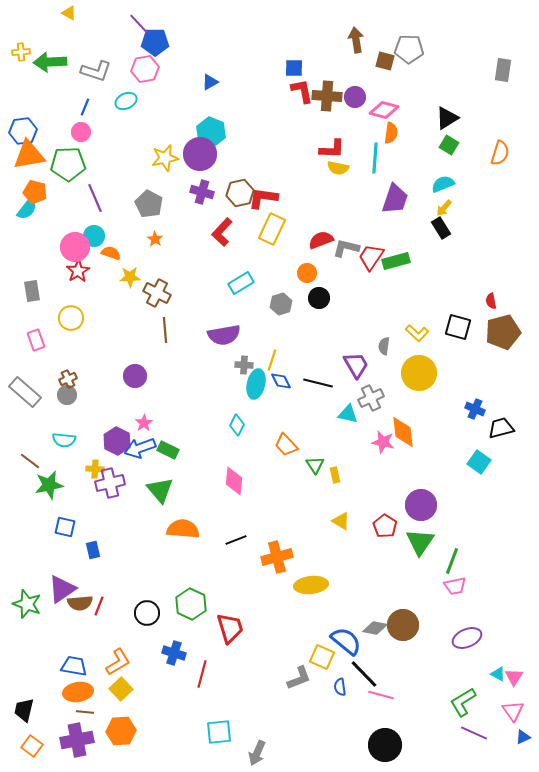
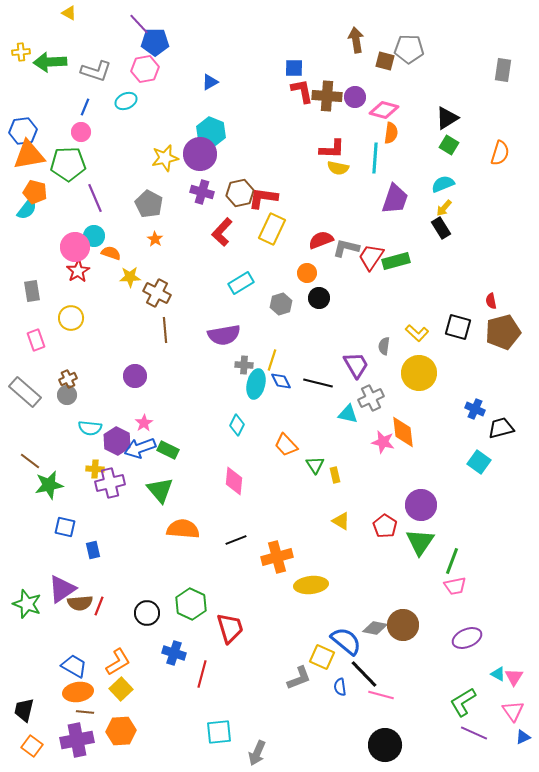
cyan semicircle at (64, 440): moved 26 px right, 12 px up
blue trapezoid at (74, 666): rotated 20 degrees clockwise
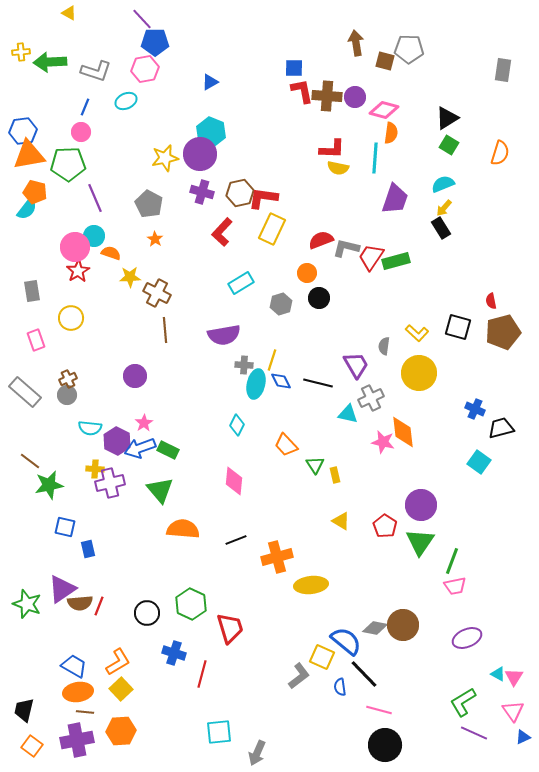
purple line at (139, 24): moved 3 px right, 5 px up
brown arrow at (356, 40): moved 3 px down
blue rectangle at (93, 550): moved 5 px left, 1 px up
gray L-shape at (299, 678): moved 2 px up; rotated 16 degrees counterclockwise
pink line at (381, 695): moved 2 px left, 15 px down
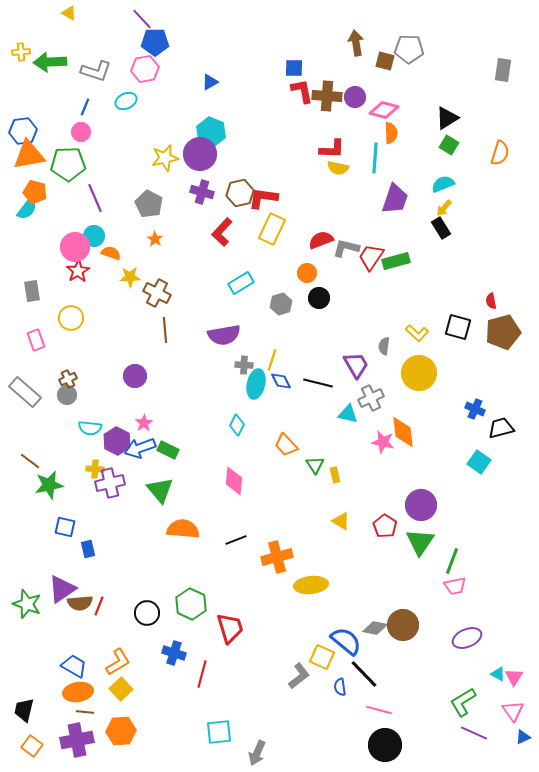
orange semicircle at (391, 133): rotated 10 degrees counterclockwise
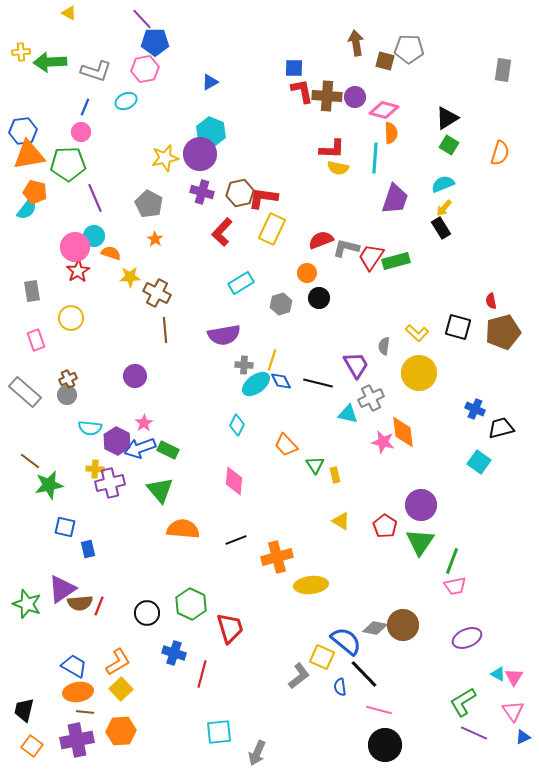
cyan ellipse at (256, 384): rotated 40 degrees clockwise
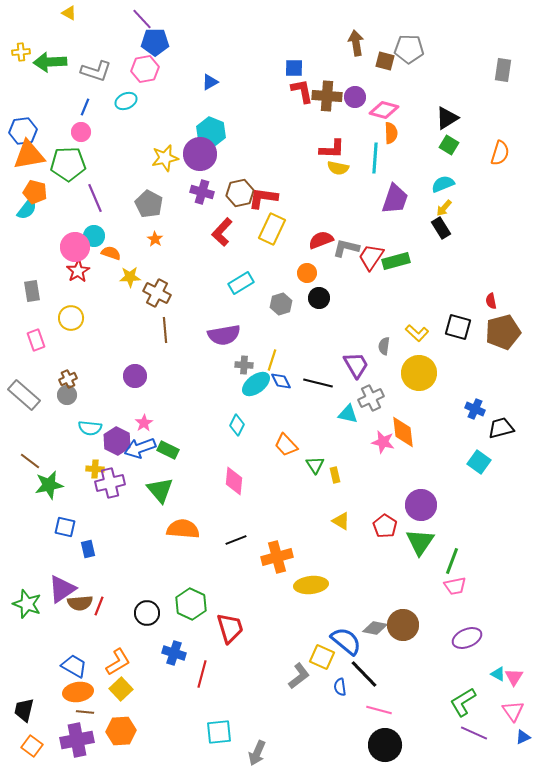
gray rectangle at (25, 392): moved 1 px left, 3 px down
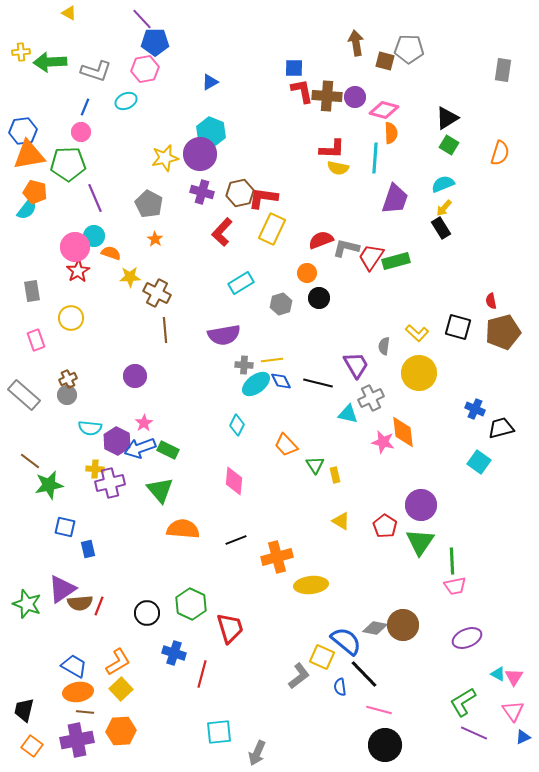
yellow line at (272, 360): rotated 65 degrees clockwise
green line at (452, 561): rotated 24 degrees counterclockwise
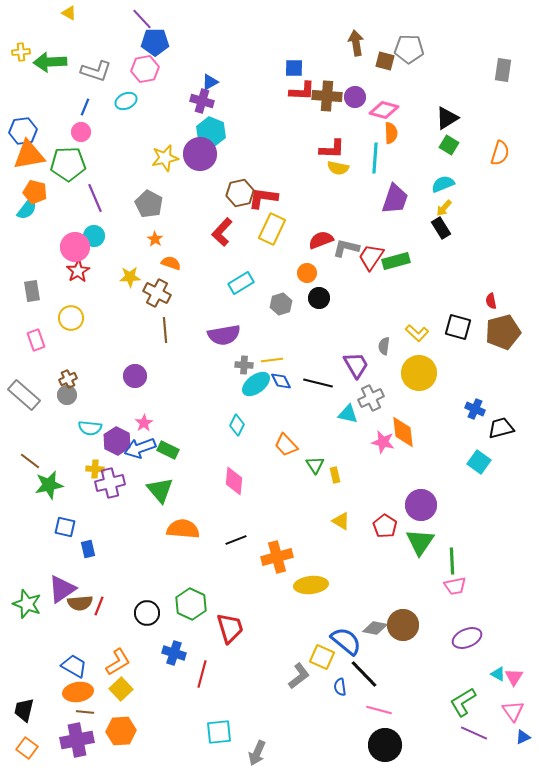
red L-shape at (302, 91): rotated 104 degrees clockwise
purple cross at (202, 192): moved 91 px up
orange semicircle at (111, 253): moved 60 px right, 10 px down
orange square at (32, 746): moved 5 px left, 2 px down
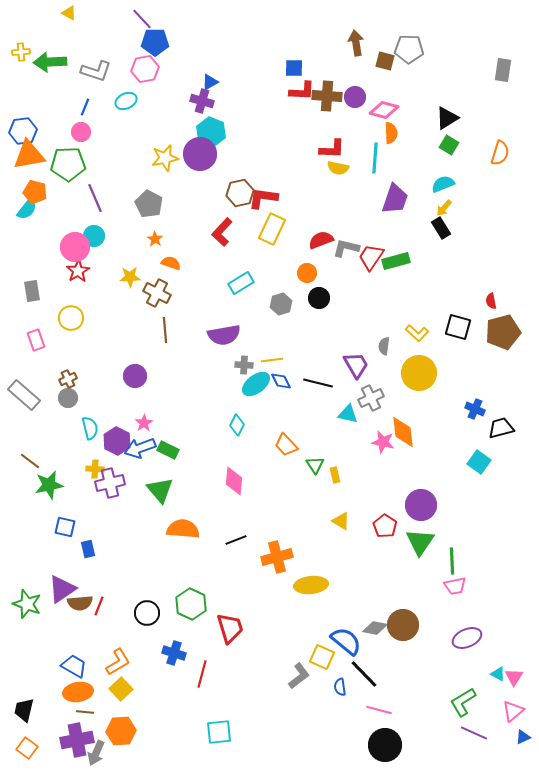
gray circle at (67, 395): moved 1 px right, 3 px down
cyan semicircle at (90, 428): rotated 110 degrees counterclockwise
pink triangle at (513, 711): rotated 25 degrees clockwise
gray arrow at (257, 753): moved 161 px left
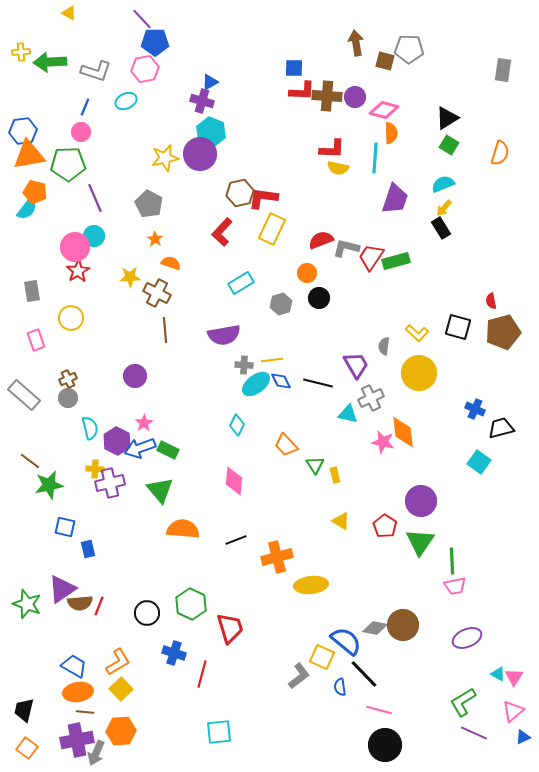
purple circle at (421, 505): moved 4 px up
